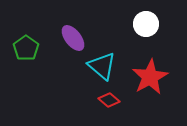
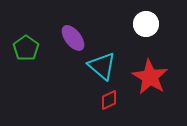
red star: rotated 12 degrees counterclockwise
red diamond: rotated 65 degrees counterclockwise
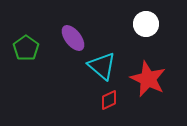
red star: moved 2 px left, 2 px down; rotated 6 degrees counterclockwise
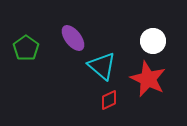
white circle: moved 7 px right, 17 px down
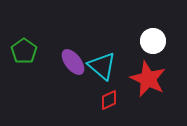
purple ellipse: moved 24 px down
green pentagon: moved 2 px left, 3 px down
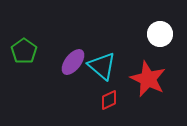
white circle: moved 7 px right, 7 px up
purple ellipse: rotated 76 degrees clockwise
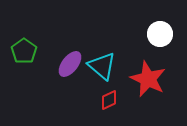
purple ellipse: moved 3 px left, 2 px down
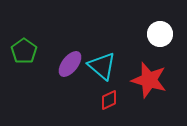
red star: moved 1 px right, 1 px down; rotated 9 degrees counterclockwise
